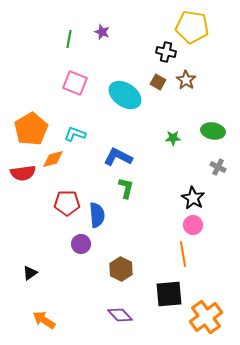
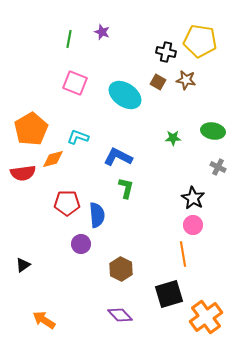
yellow pentagon: moved 8 px right, 14 px down
brown star: rotated 24 degrees counterclockwise
cyan L-shape: moved 3 px right, 3 px down
black triangle: moved 7 px left, 8 px up
black square: rotated 12 degrees counterclockwise
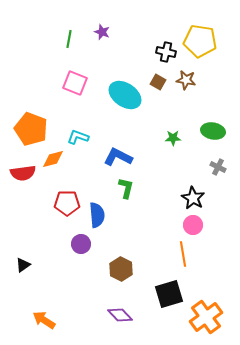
orange pentagon: rotated 20 degrees counterclockwise
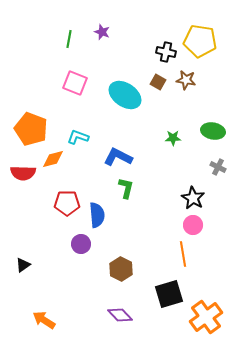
red semicircle: rotated 10 degrees clockwise
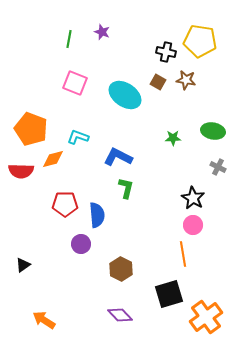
red semicircle: moved 2 px left, 2 px up
red pentagon: moved 2 px left, 1 px down
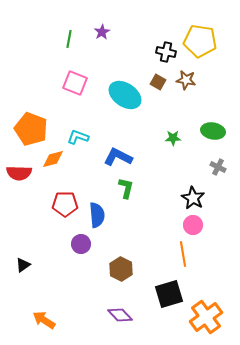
purple star: rotated 21 degrees clockwise
red semicircle: moved 2 px left, 2 px down
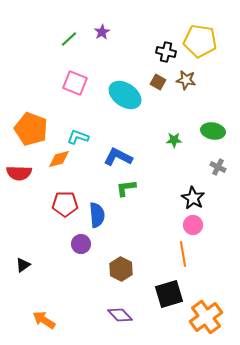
green line: rotated 36 degrees clockwise
green star: moved 1 px right, 2 px down
orange diamond: moved 6 px right
green L-shape: rotated 110 degrees counterclockwise
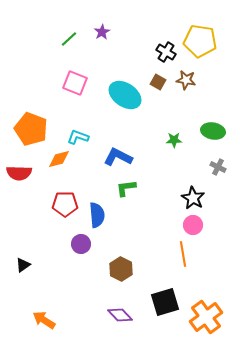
black cross: rotated 18 degrees clockwise
black square: moved 4 px left, 8 px down
